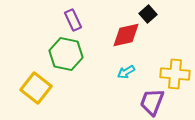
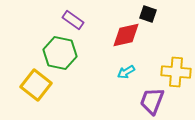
black square: rotated 30 degrees counterclockwise
purple rectangle: rotated 30 degrees counterclockwise
green hexagon: moved 6 px left, 1 px up
yellow cross: moved 1 px right, 2 px up
yellow square: moved 3 px up
purple trapezoid: moved 1 px up
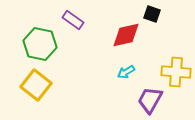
black square: moved 4 px right
green hexagon: moved 20 px left, 9 px up
purple trapezoid: moved 2 px left, 1 px up; rotated 8 degrees clockwise
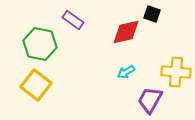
red diamond: moved 3 px up
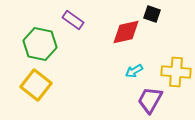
cyan arrow: moved 8 px right, 1 px up
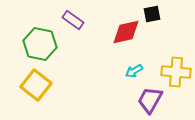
black square: rotated 30 degrees counterclockwise
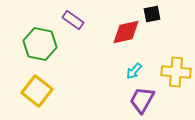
cyan arrow: rotated 18 degrees counterclockwise
yellow square: moved 1 px right, 6 px down
purple trapezoid: moved 8 px left
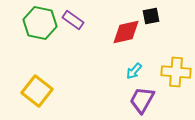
black square: moved 1 px left, 2 px down
green hexagon: moved 21 px up
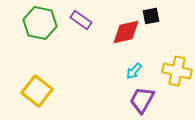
purple rectangle: moved 8 px right
yellow cross: moved 1 px right, 1 px up; rotated 8 degrees clockwise
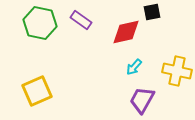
black square: moved 1 px right, 4 px up
cyan arrow: moved 4 px up
yellow square: rotated 28 degrees clockwise
